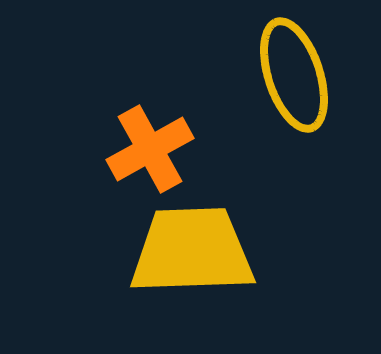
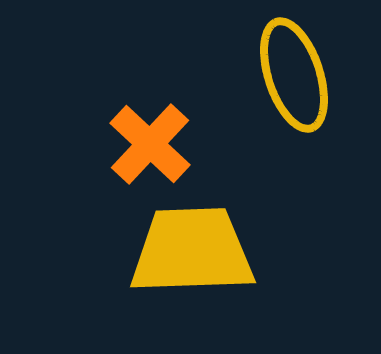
orange cross: moved 5 px up; rotated 18 degrees counterclockwise
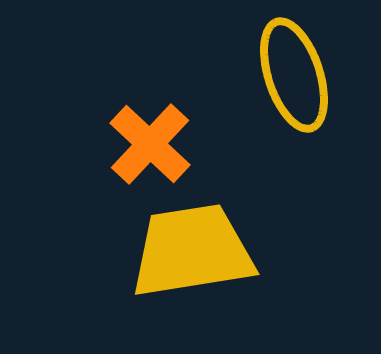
yellow trapezoid: rotated 7 degrees counterclockwise
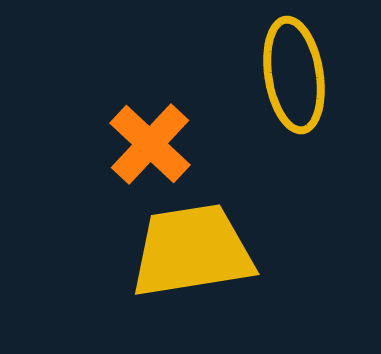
yellow ellipse: rotated 9 degrees clockwise
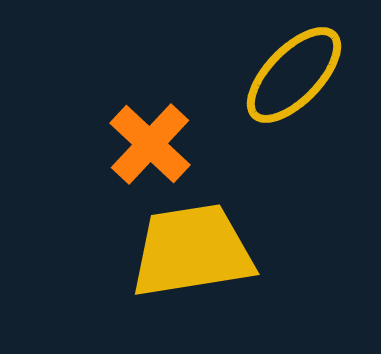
yellow ellipse: rotated 53 degrees clockwise
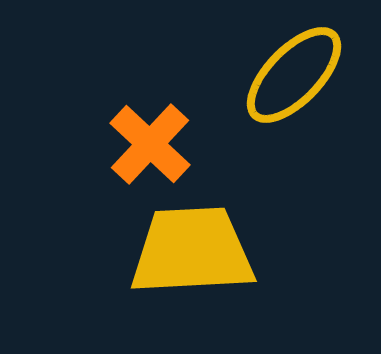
yellow trapezoid: rotated 6 degrees clockwise
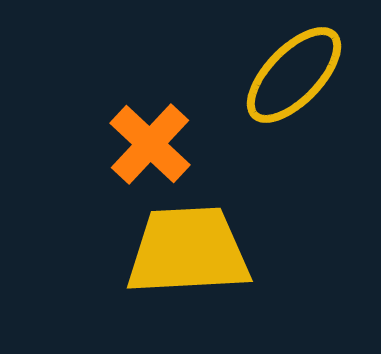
yellow trapezoid: moved 4 px left
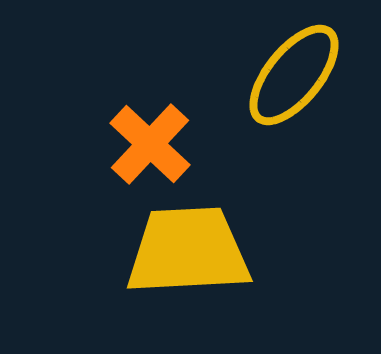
yellow ellipse: rotated 5 degrees counterclockwise
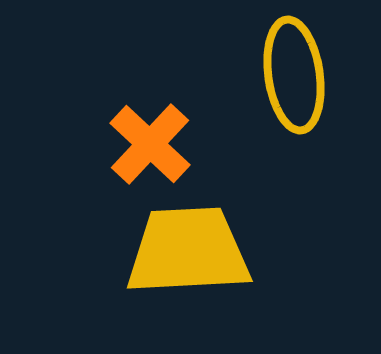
yellow ellipse: rotated 47 degrees counterclockwise
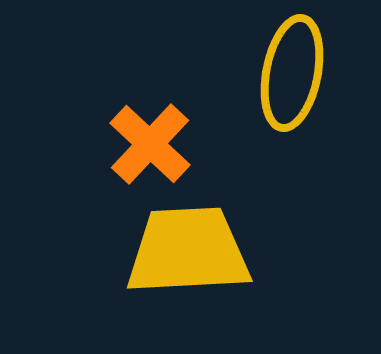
yellow ellipse: moved 2 px left, 2 px up; rotated 19 degrees clockwise
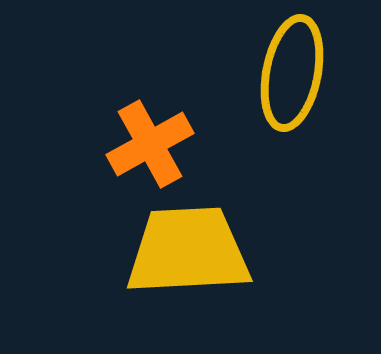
orange cross: rotated 18 degrees clockwise
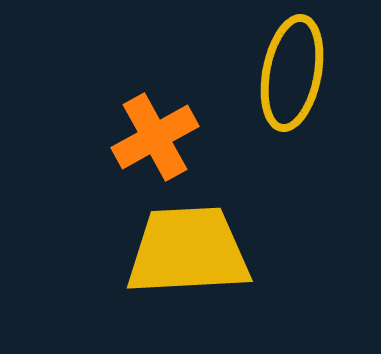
orange cross: moved 5 px right, 7 px up
